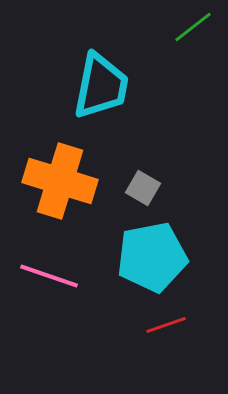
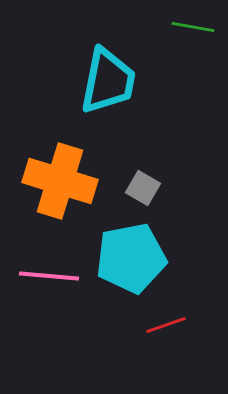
green line: rotated 48 degrees clockwise
cyan trapezoid: moved 7 px right, 5 px up
cyan pentagon: moved 21 px left, 1 px down
pink line: rotated 14 degrees counterclockwise
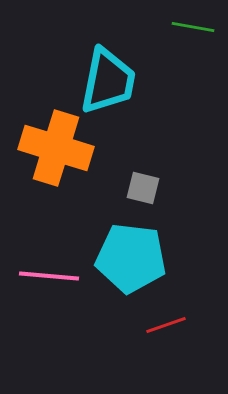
orange cross: moved 4 px left, 33 px up
gray square: rotated 16 degrees counterclockwise
cyan pentagon: rotated 18 degrees clockwise
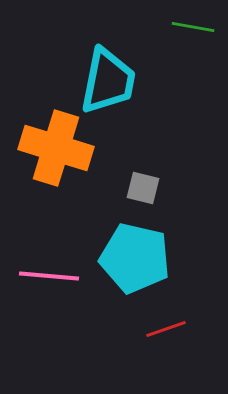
cyan pentagon: moved 4 px right; rotated 6 degrees clockwise
red line: moved 4 px down
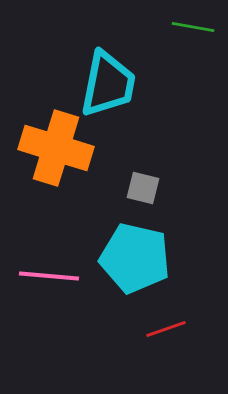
cyan trapezoid: moved 3 px down
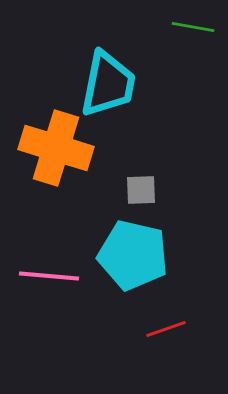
gray square: moved 2 px left, 2 px down; rotated 16 degrees counterclockwise
cyan pentagon: moved 2 px left, 3 px up
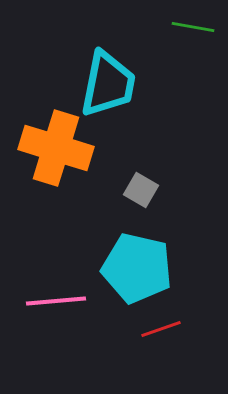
gray square: rotated 32 degrees clockwise
cyan pentagon: moved 4 px right, 13 px down
pink line: moved 7 px right, 25 px down; rotated 10 degrees counterclockwise
red line: moved 5 px left
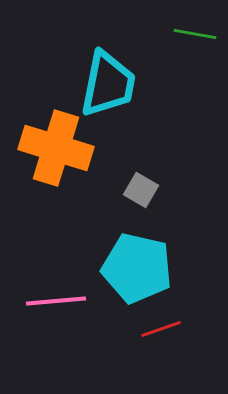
green line: moved 2 px right, 7 px down
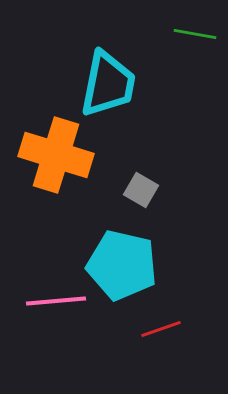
orange cross: moved 7 px down
cyan pentagon: moved 15 px left, 3 px up
